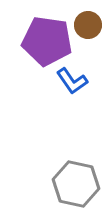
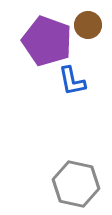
purple pentagon: rotated 12 degrees clockwise
blue L-shape: rotated 24 degrees clockwise
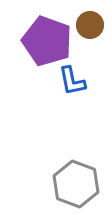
brown circle: moved 2 px right
gray hexagon: rotated 9 degrees clockwise
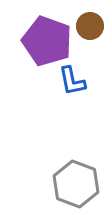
brown circle: moved 1 px down
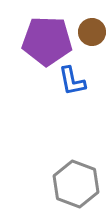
brown circle: moved 2 px right, 6 px down
purple pentagon: rotated 18 degrees counterclockwise
